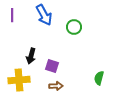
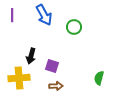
yellow cross: moved 2 px up
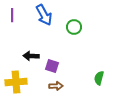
black arrow: rotated 77 degrees clockwise
yellow cross: moved 3 px left, 4 px down
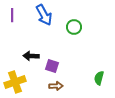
yellow cross: moved 1 px left; rotated 15 degrees counterclockwise
